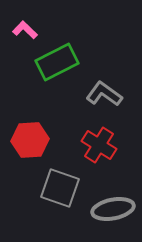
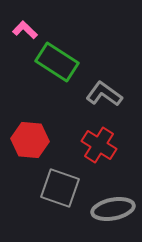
green rectangle: rotated 60 degrees clockwise
red hexagon: rotated 9 degrees clockwise
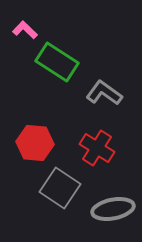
gray L-shape: moved 1 px up
red hexagon: moved 5 px right, 3 px down
red cross: moved 2 px left, 3 px down
gray square: rotated 15 degrees clockwise
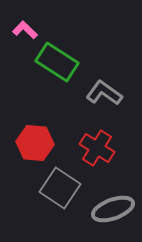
gray ellipse: rotated 9 degrees counterclockwise
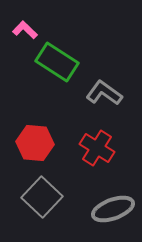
gray square: moved 18 px left, 9 px down; rotated 9 degrees clockwise
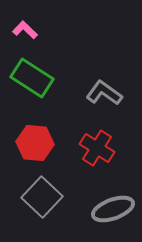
green rectangle: moved 25 px left, 16 px down
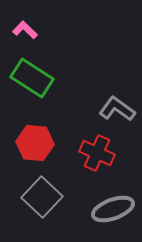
gray L-shape: moved 13 px right, 16 px down
red cross: moved 5 px down; rotated 8 degrees counterclockwise
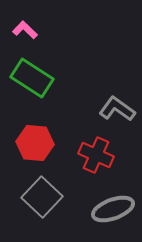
red cross: moved 1 px left, 2 px down
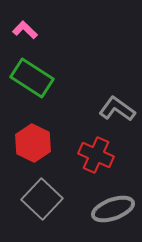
red hexagon: moved 2 px left; rotated 21 degrees clockwise
gray square: moved 2 px down
